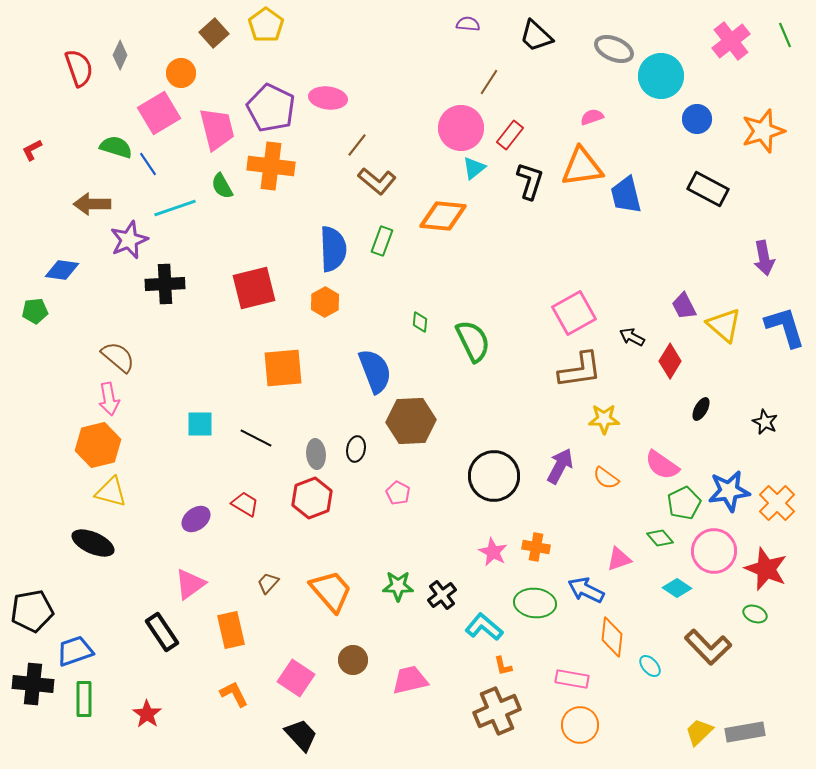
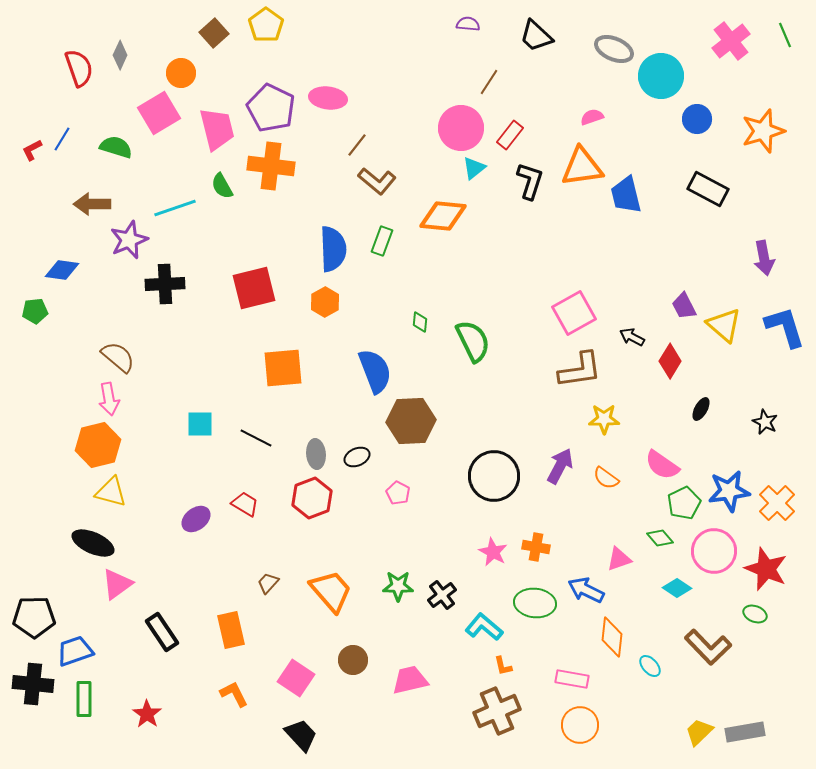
blue line at (148, 164): moved 86 px left, 25 px up; rotated 65 degrees clockwise
black ellipse at (356, 449): moved 1 px right, 8 px down; rotated 55 degrees clockwise
pink triangle at (190, 584): moved 73 px left
black pentagon at (32, 611): moved 2 px right, 6 px down; rotated 9 degrees clockwise
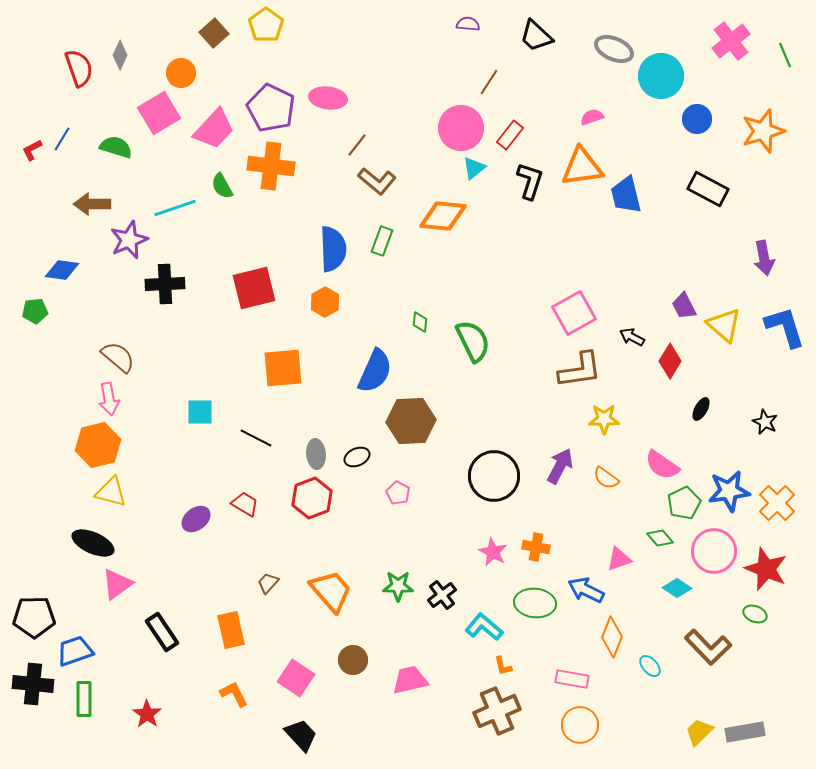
green line at (785, 35): moved 20 px down
pink trapezoid at (217, 129): moved 3 px left; rotated 57 degrees clockwise
blue semicircle at (375, 371): rotated 45 degrees clockwise
cyan square at (200, 424): moved 12 px up
orange diamond at (612, 637): rotated 15 degrees clockwise
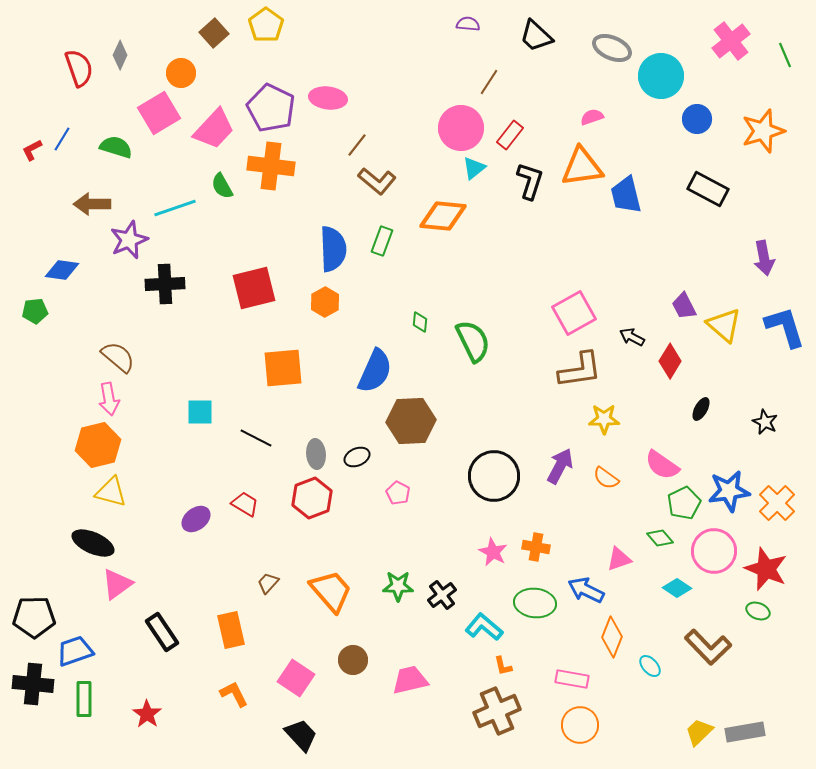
gray ellipse at (614, 49): moved 2 px left, 1 px up
green ellipse at (755, 614): moved 3 px right, 3 px up
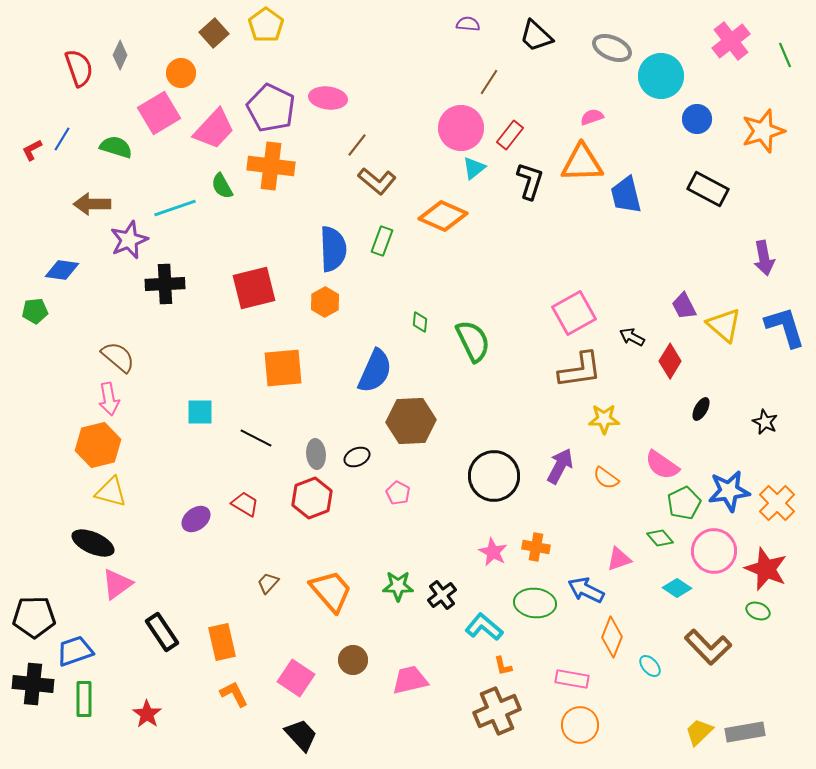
orange triangle at (582, 167): moved 4 px up; rotated 6 degrees clockwise
orange diamond at (443, 216): rotated 18 degrees clockwise
orange rectangle at (231, 630): moved 9 px left, 12 px down
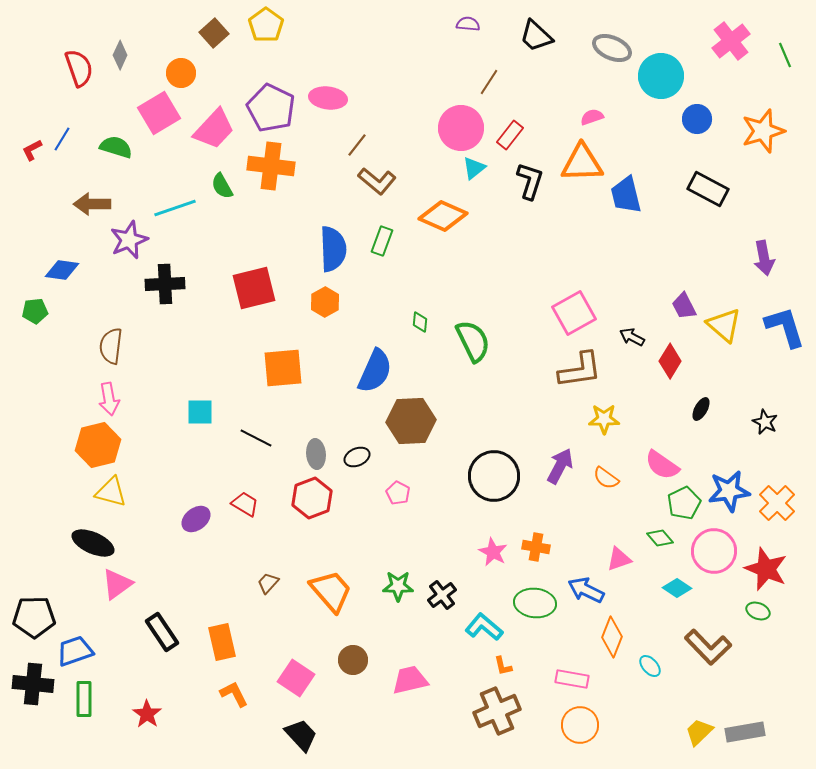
brown semicircle at (118, 357): moved 7 px left, 11 px up; rotated 123 degrees counterclockwise
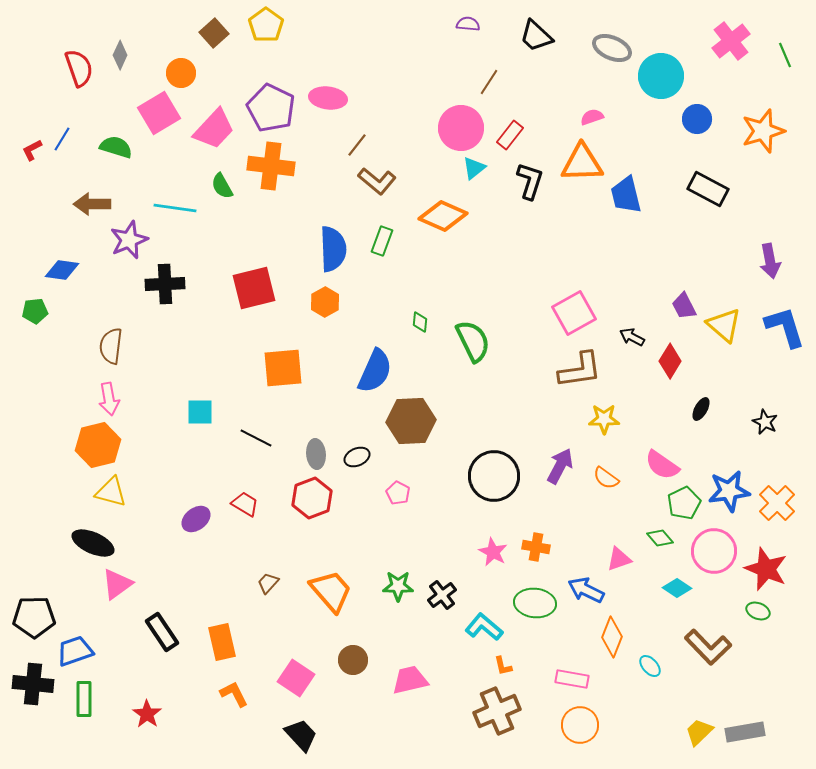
cyan line at (175, 208): rotated 27 degrees clockwise
purple arrow at (764, 258): moved 6 px right, 3 px down
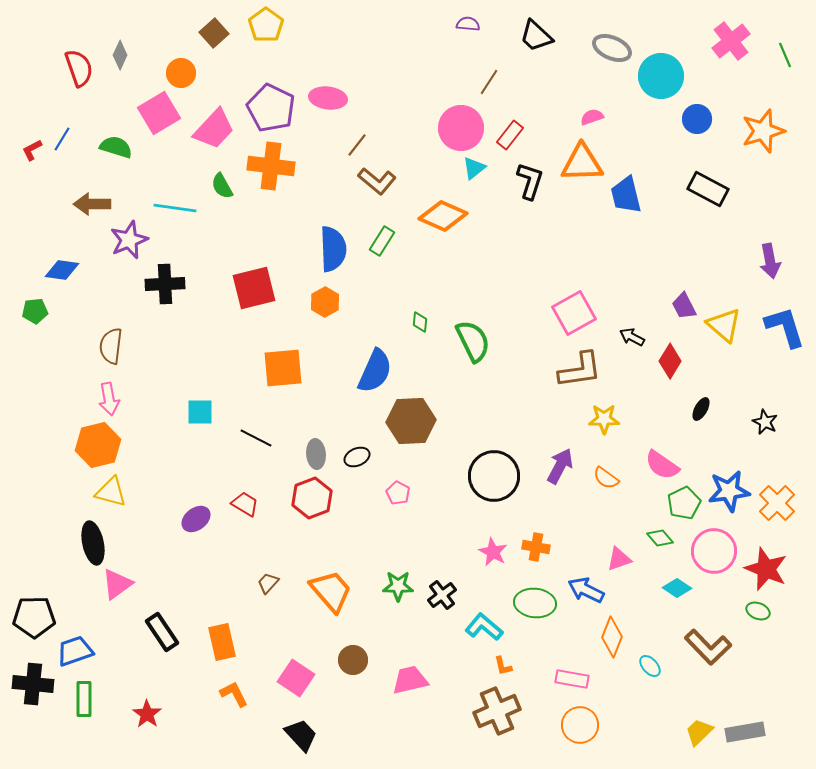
green rectangle at (382, 241): rotated 12 degrees clockwise
black ellipse at (93, 543): rotated 54 degrees clockwise
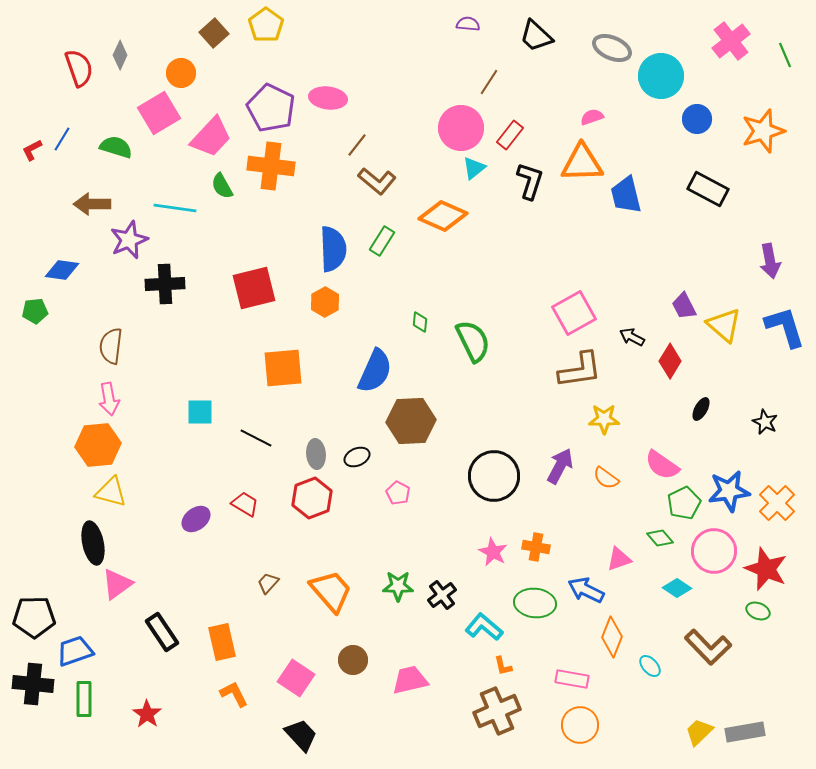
pink trapezoid at (214, 129): moved 3 px left, 8 px down
orange hexagon at (98, 445): rotated 9 degrees clockwise
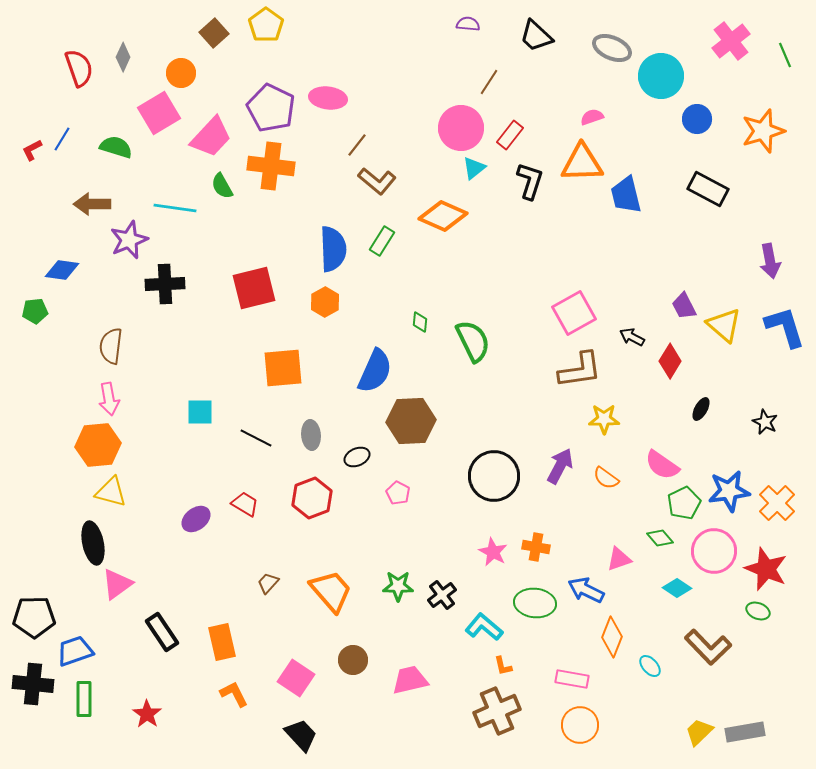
gray diamond at (120, 55): moved 3 px right, 2 px down
gray ellipse at (316, 454): moved 5 px left, 19 px up
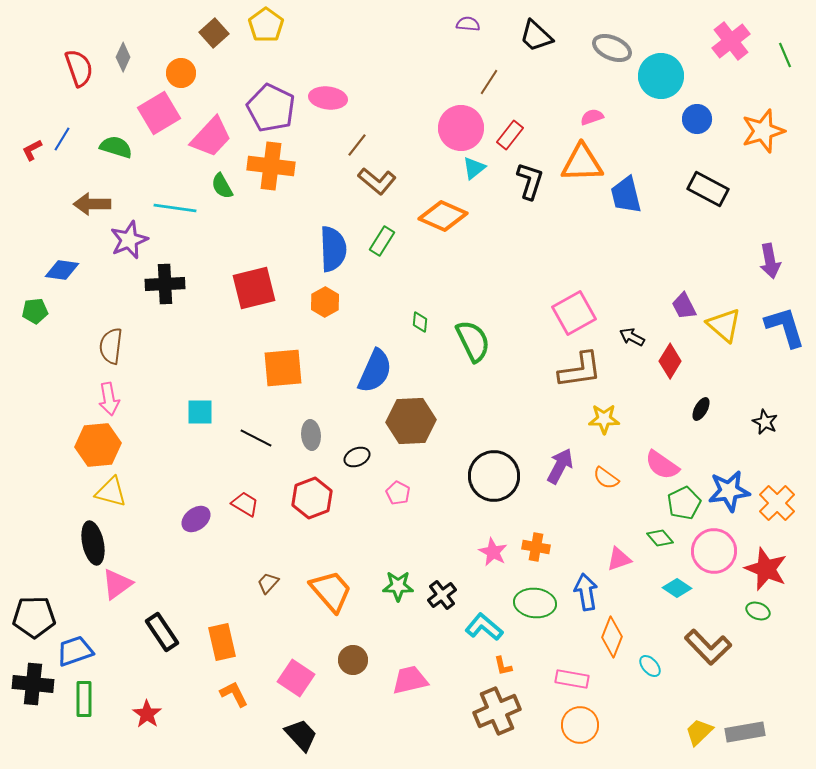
blue arrow at (586, 590): moved 2 px down; rotated 54 degrees clockwise
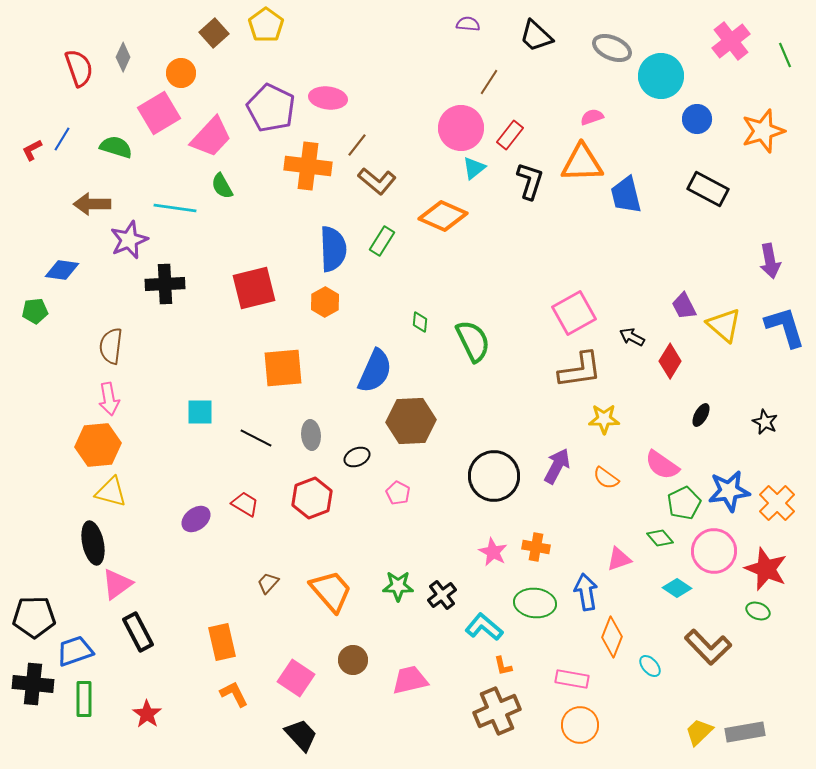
orange cross at (271, 166): moved 37 px right
black ellipse at (701, 409): moved 6 px down
purple arrow at (560, 466): moved 3 px left
black rectangle at (162, 632): moved 24 px left; rotated 6 degrees clockwise
